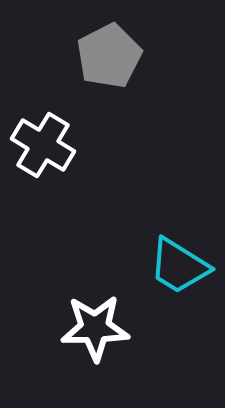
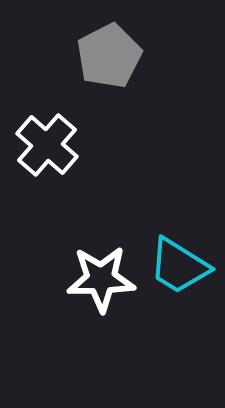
white cross: moved 4 px right; rotated 10 degrees clockwise
white star: moved 6 px right, 49 px up
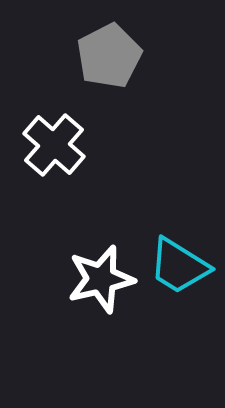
white cross: moved 7 px right
white star: rotated 12 degrees counterclockwise
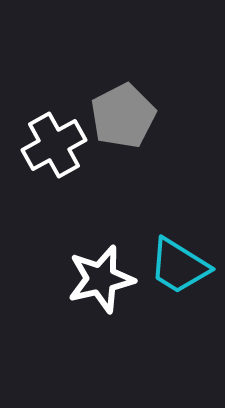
gray pentagon: moved 14 px right, 60 px down
white cross: rotated 20 degrees clockwise
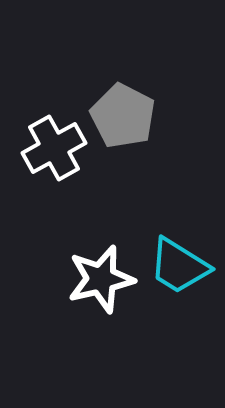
gray pentagon: rotated 18 degrees counterclockwise
white cross: moved 3 px down
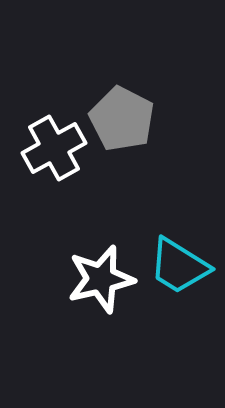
gray pentagon: moved 1 px left, 3 px down
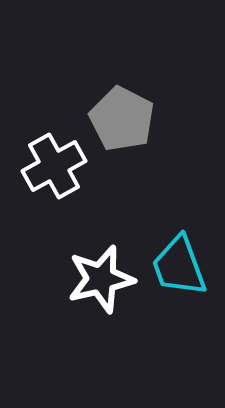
white cross: moved 18 px down
cyan trapezoid: rotated 38 degrees clockwise
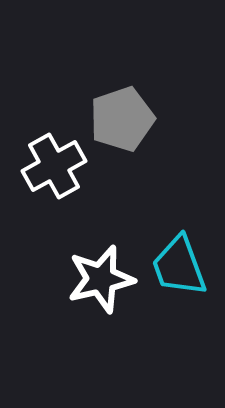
gray pentagon: rotated 26 degrees clockwise
